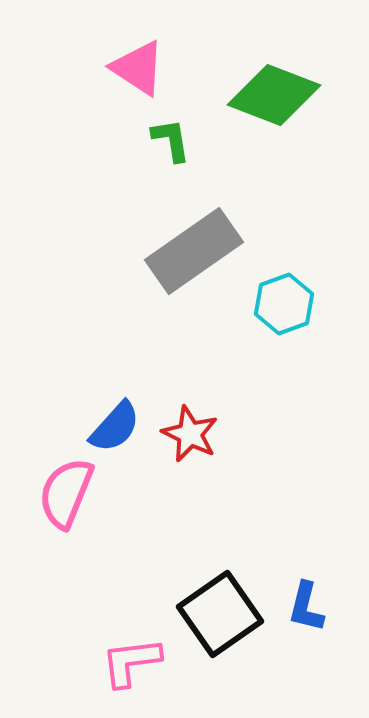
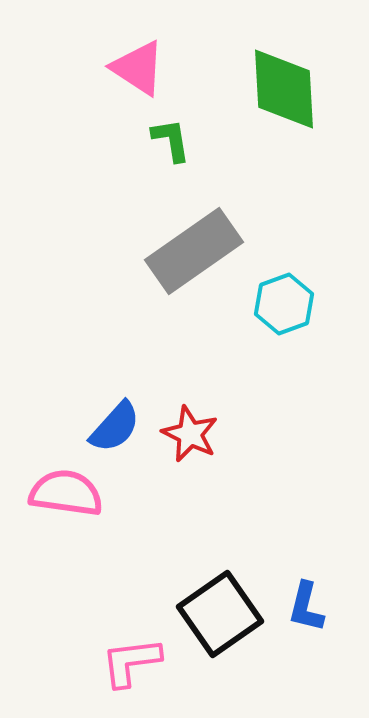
green diamond: moved 10 px right, 6 px up; rotated 66 degrees clockwise
pink semicircle: rotated 76 degrees clockwise
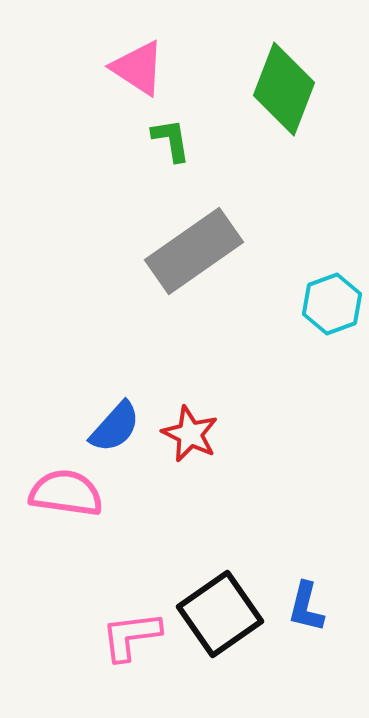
green diamond: rotated 24 degrees clockwise
cyan hexagon: moved 48 px right
pink L-shape: moved 26 px up
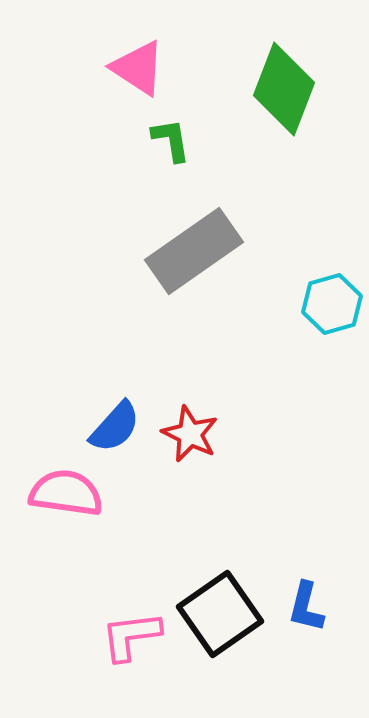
cyan hexagon: rotated 4 degrees clockwise
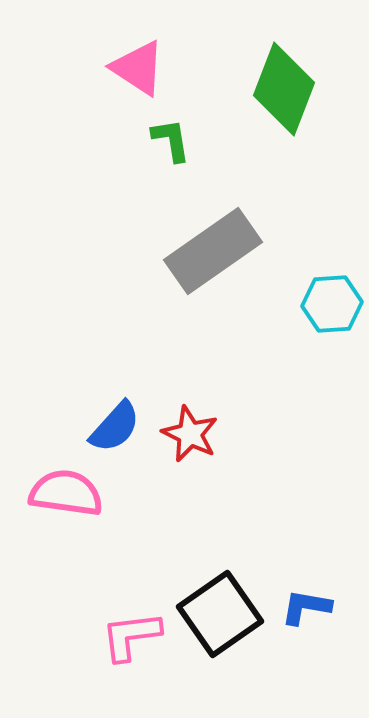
gray rectangle: moved 19 px right
cyan hexagon: rotated 12 degrees clockwise
blue L-shape: rotated 86 degrees clockwise
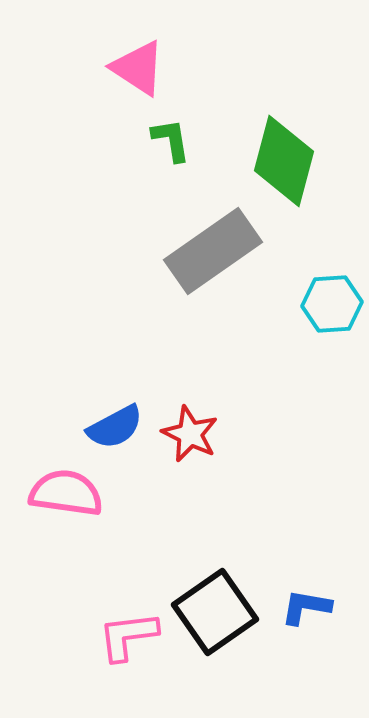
green diamond: moved 72 px down; rotated 6 degrees counterclockwise
blue semicircle: rotated 20 degrees clockwise
black square: moved 5 px left, 2 px up
pink L-shape: moved 3 px left
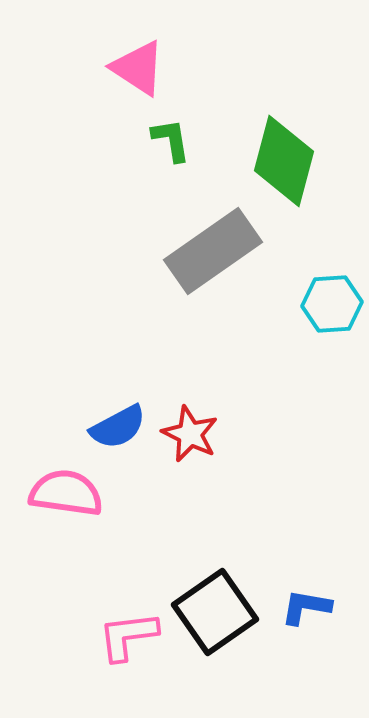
blue semicircle: moved 3 px right
